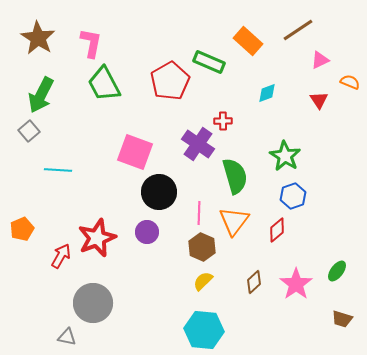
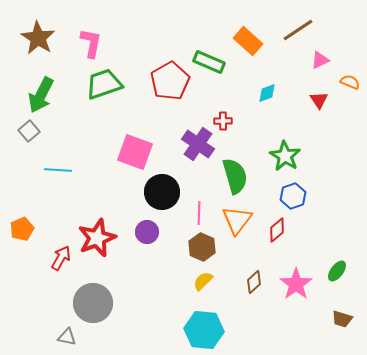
green trapezoid: rotated 99 degrees clockwise
black circle: moved 3 px right
orange triangle: moved 3 px right, 1 px up
red arrow: moved 2 px down
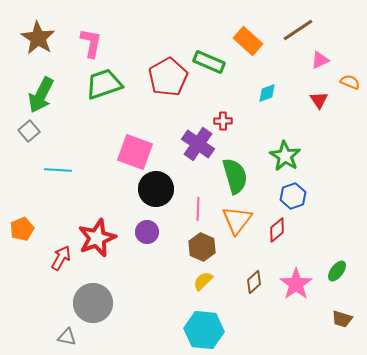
red pentagon: moved 2 px left, 4 px up
black circle: moved 6 px left, 3 px up
pink line: moved 1 px left, 4 px up
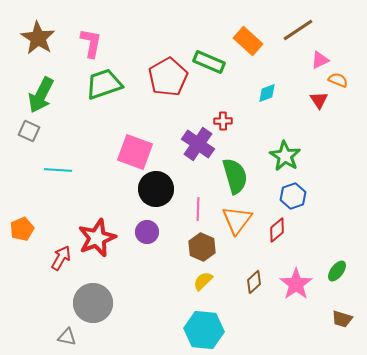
orange semicircle: moved 12 px left, 2 px up
gray square: rotated 25 degrees counterclockwise
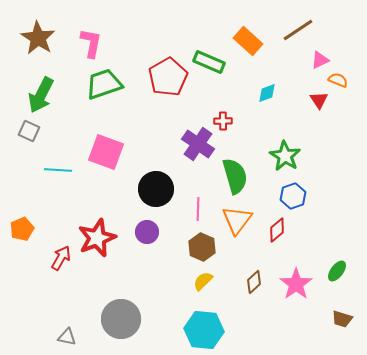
pink square: moved 29 px left
gray circle: moved 28 px right, 16 px down
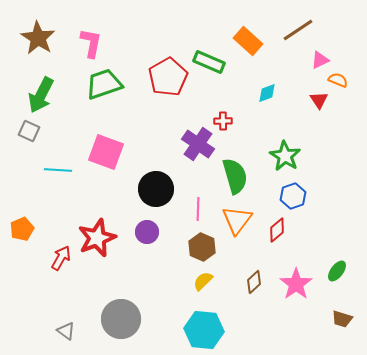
gray triangle: moved 1 px left, 6 px up; rotated 24 degrees clockwise
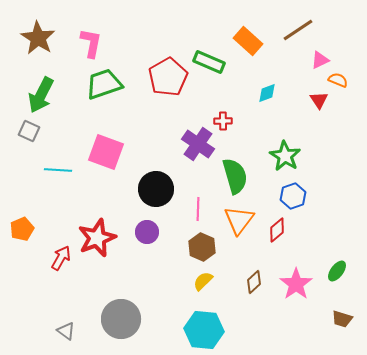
orange triangle: moved 2 px right
